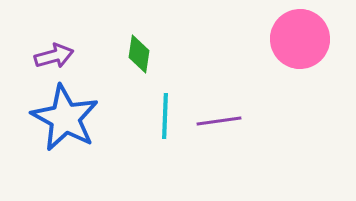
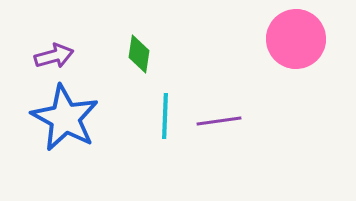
pink circle: moved 4 px left
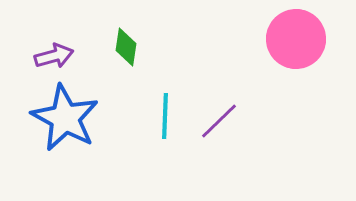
green diamond: moved 13 px left, 7 px up
purple line: rotated 36 degrees counterclockwise
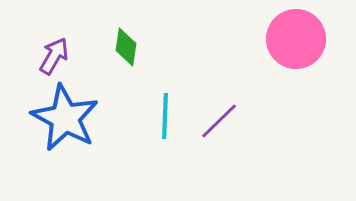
purple arrow: rotated 45 degrees counterclockwise
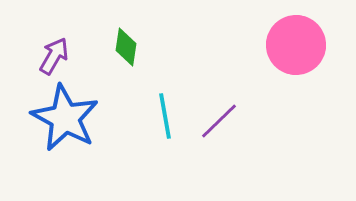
pink circle: moved 6 px down
cyan line: rotated 12 degrees counterclockwise
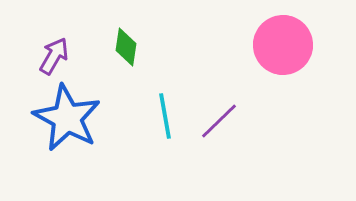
pink circle: moved 13 px left
blue star: moved 2 px right
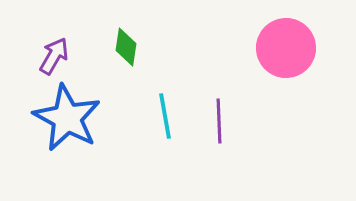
pink circle: moved 3 px right, 3 px down
purple line: rotated 48 degrees counterclockwise
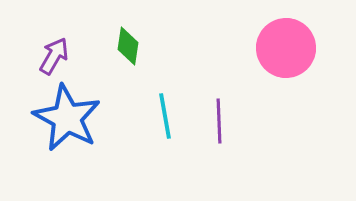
green diamond: moved 2 px right, 1 px up
